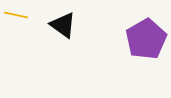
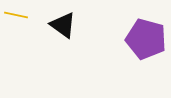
purple pentagon: rotated 27 degrees counterclockwise
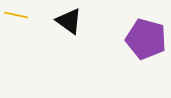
black triangle: moved 6 px right, 4 px up
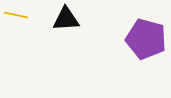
black triangle: moved 3 px left, 2 px up; rotated 40 degrees counterclockwise
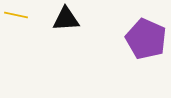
purple pentagon: rotated 9 degrees clockwise
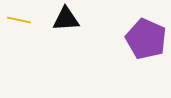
yellow line: moved 3 px right, 5 px down
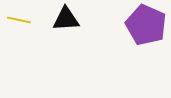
purple pentagon: moved 14 px up
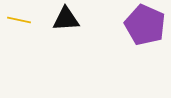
purple pentagon: moved 1 px left
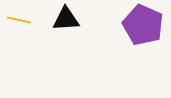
purple pentagon: moved 2 px left
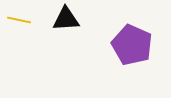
purple pentagon: moved 11 px left, 20 px down
